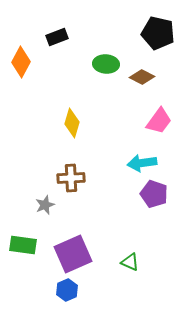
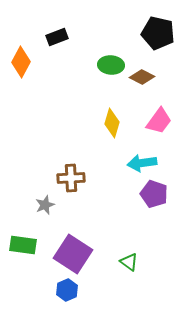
green ellipse: moved 5 px right, 1 px down
yellow diamond: moved 40 px right
purple square: rotated 33 degrees counterclockwise
green triangle: moved 1 px left; rotated 12 degrees clockwise
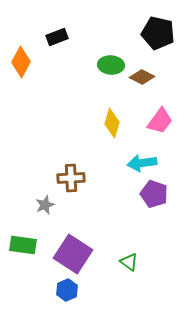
pink trapezoid: moved 1 px right
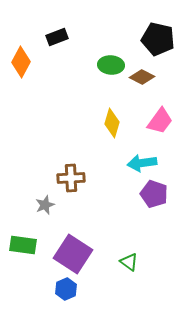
black pentagon: moved 6 px down
blue hexagon: moved 1 px left, 1 px up
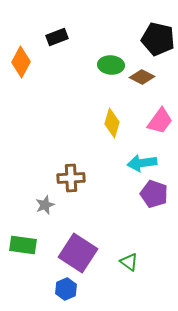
purple square: moved 5 px right, 1 px up
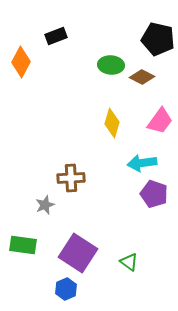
black rectangle: moved 1 px left, 1 px up
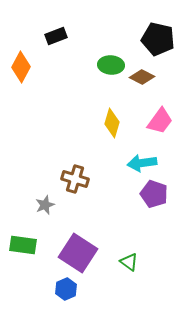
orange diamond: moved 5 px down
brown cross: moved 4 px right, 1 px down; rotated 20 degrees clockwise
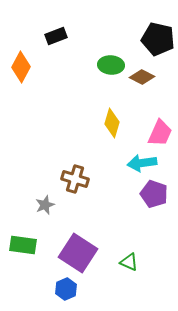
pink trapezoid: moved 12 px down; rotated 12 degrees counterclockwise
green triangle: rotated 12 degrees counterclockwise
